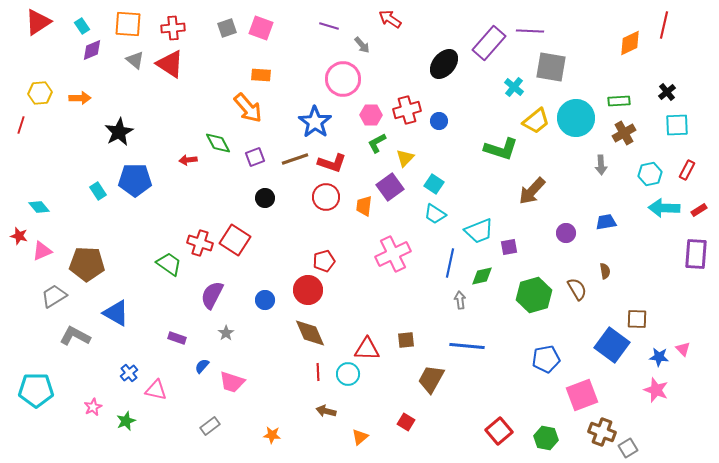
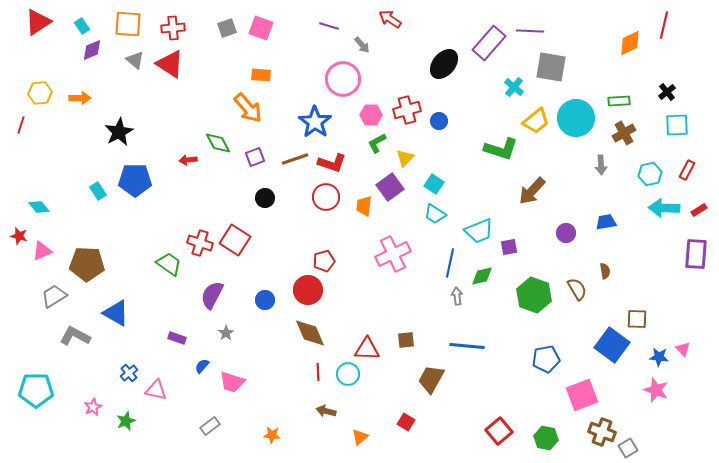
green hexagon at (534, 295): rotated 24 degrees counterclockwise
gray arrow at (460, 300): moved 3 px left, 4 px up
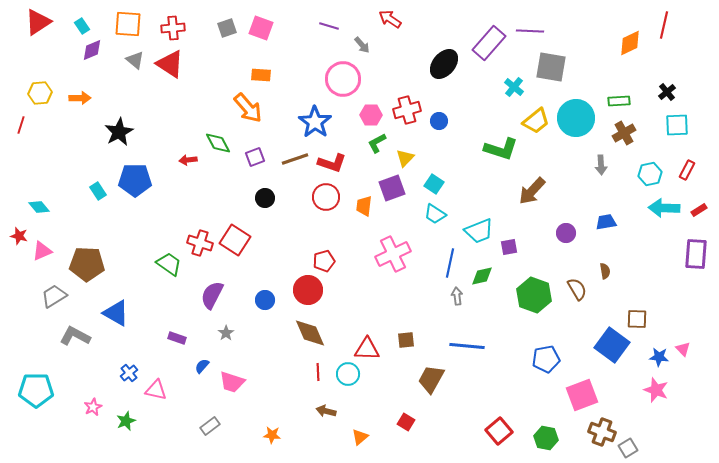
purple square at (390, 187): moved 2 px right, 1 px down; rotated 16 degrees clockwise
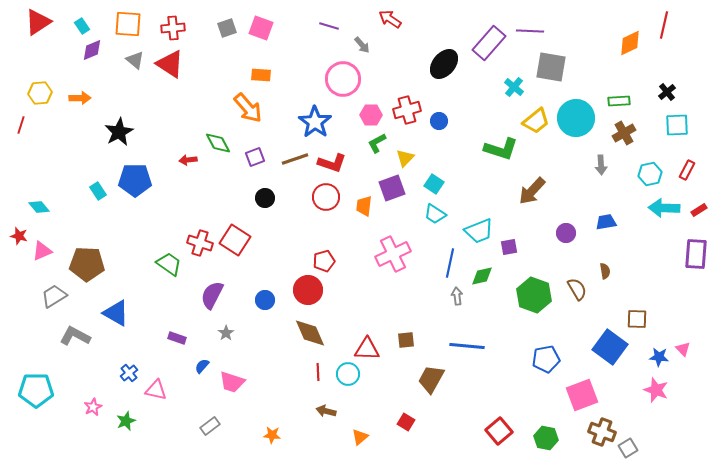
blue square at (612, 345): moved 2 px left, 2 px down
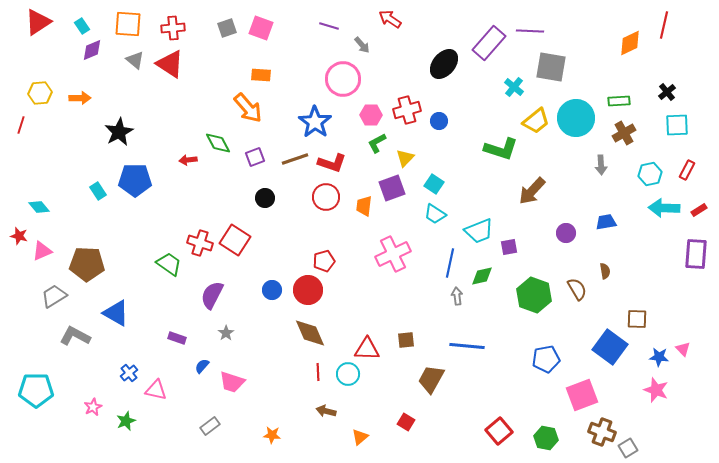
blue circle at (265, 300): moved 7 px right, 10 px up
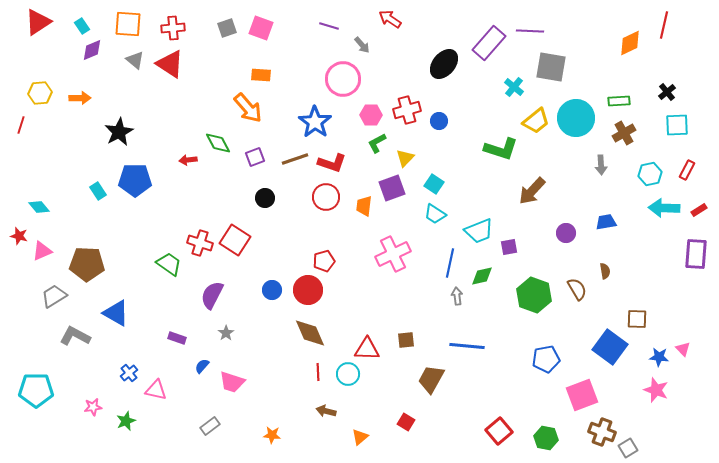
pink star at (93, 407): rotated 18 degrees clockwise
